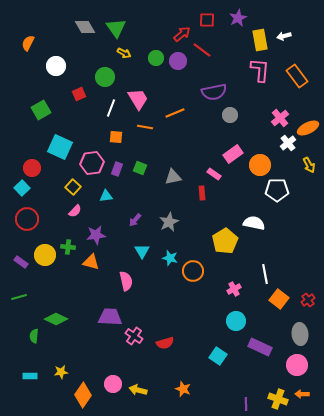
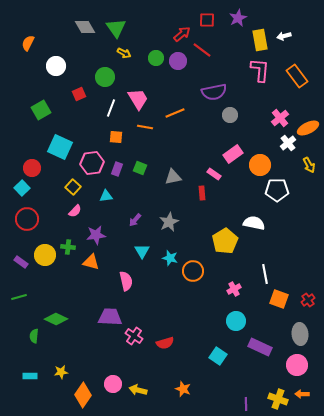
orange square at (279, 299): rotated 18 degrees counterclockwise
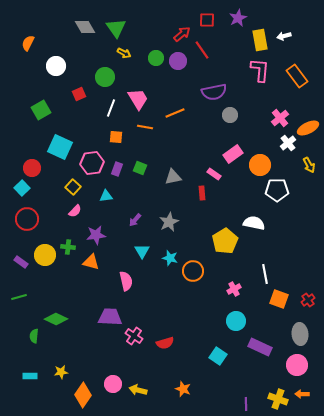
red line at (202, 50): rotated 18 degrees clockwise
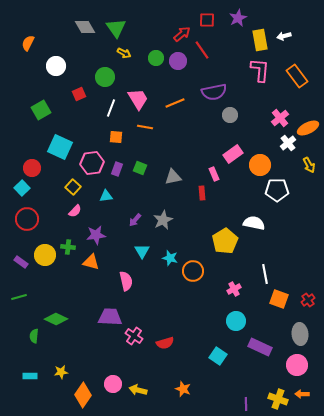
orange line at (175, 113): moved 10 px up
pink rectangle at (214, 174): rotated 32 degrees clockwise
gray star at (169, 222): moved 6 px left, 2 px up
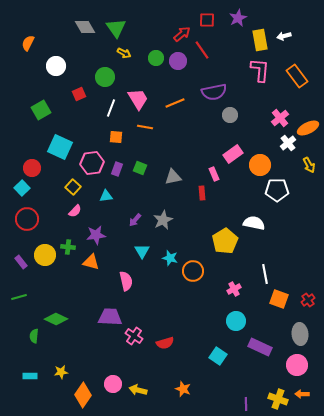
purple rectangle at (21, 262): rotated 16 degrees clockwise
